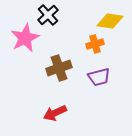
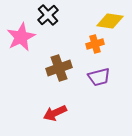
pink star: moved 4 px left, 1 px up
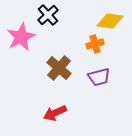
brown cross: rotated 30 degrees counterclockwise
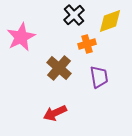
black cross: moved 26 px right
yellow diamond: rotated 28 degrees counterclockwise
orange cross: moved 8 px left
purple trapezoid: rotated 85 degrees counterclockwise
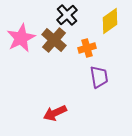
black cross: moved 7 px left
yellow diamond: rotated 16 degrees counterclockwise
pink star: moved 1 px down
orange cross: moved 4 px down
brown cross: moved 5 px left, 28 px up
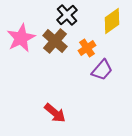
yellow diamond: moved 2 px right
brown cross: moved 1 px right, 1 px down
orange cross: rotated 18 degrees counterclockwise
purple trapezoid: moved 3 px right, 7 px up; rotated 50 degrees clockwise
red arrow: rotated 115 degrees counterclockwise
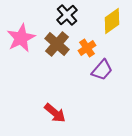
brown cross: moved 2 px right, 3 px down
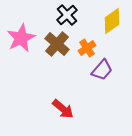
red arrow: moved 8 px right, 4 px up
